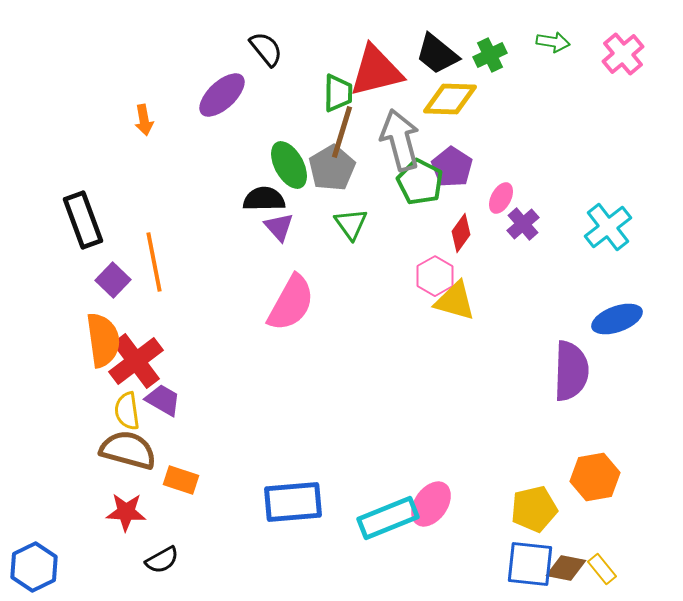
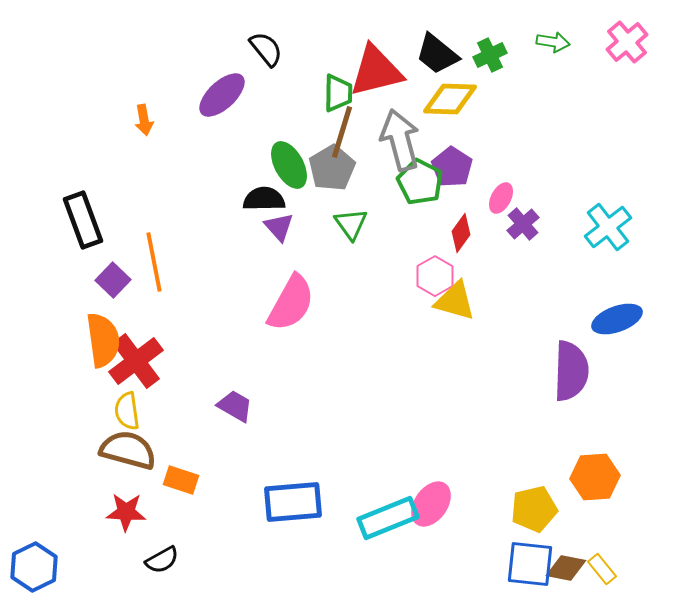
pink cross at (623, 54): moved 4 px right, 12 px up
purple trapezoid at (163, 400): moved 72 px right, 6 px down
orange hexagon at (595, 477): rotated 6 degrees clockwise
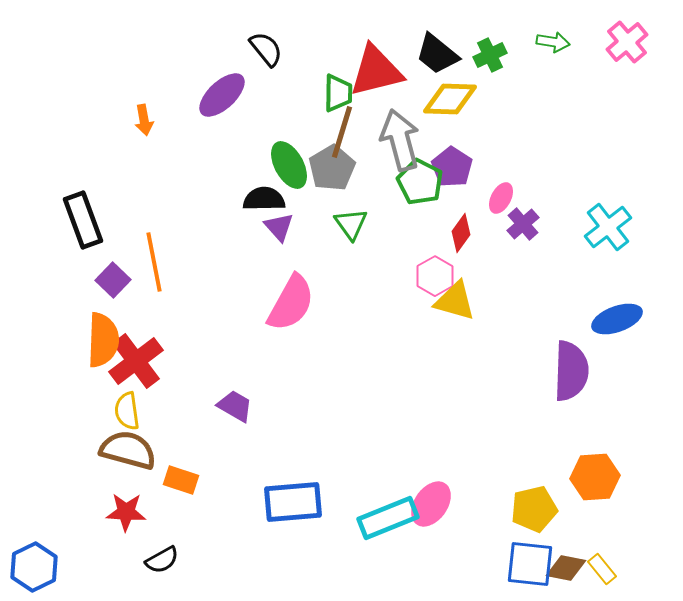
orange semicircle at (103, 340): rotated 10 degrees clockwise
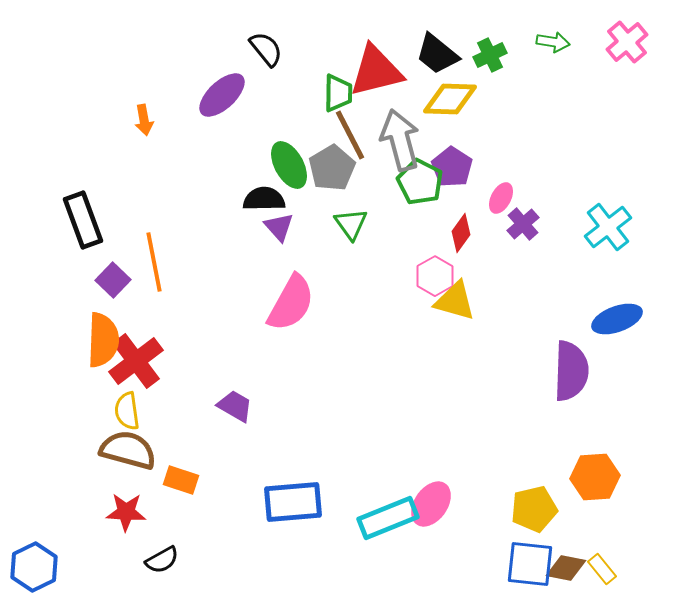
brown line at (342, 132): moved 8 px right, 3 px down; rotated 44 degrees counterclockwise
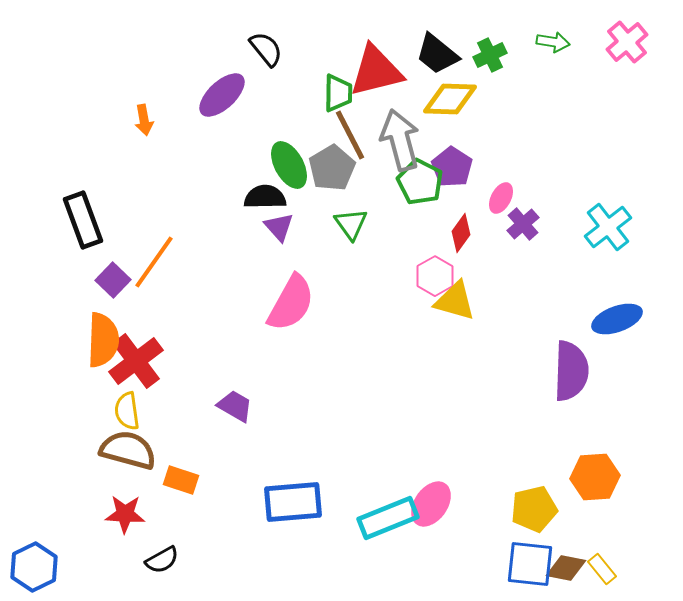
black semicircle at (264, 199): moved 1 px right, 2 px up
orange line at (154, 262): rotated 46 degrees clockwise
red star at (126, 512): moved 1 px left, 2 px down
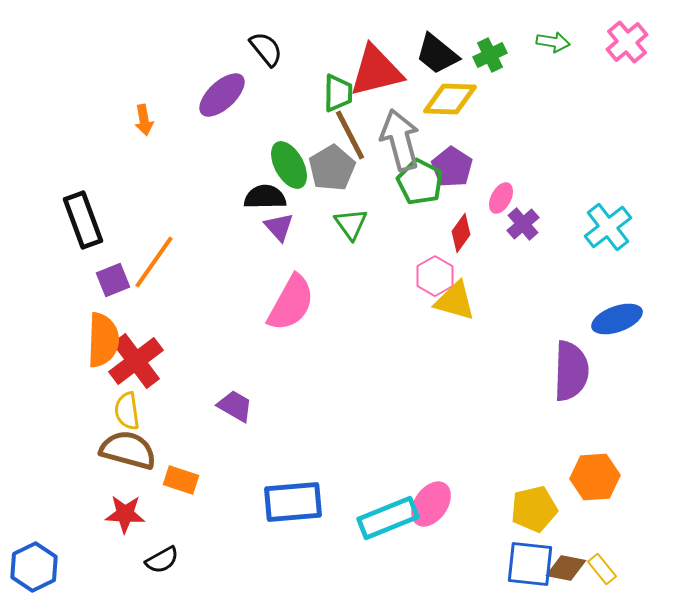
purple square at (113, 280): rotated 24 degrees clockwise
